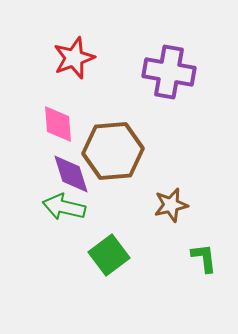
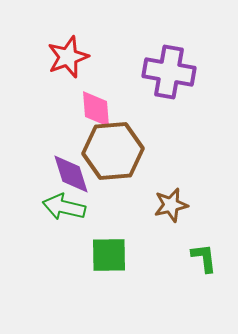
red star: moved 6 px left, 1 px up
pink diamond: moved 38 px right, 15 px up
green square: rotated 36 degrees clockwise
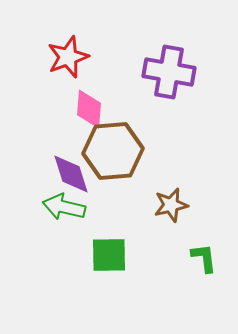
pink diamond: moved 7 px left; rotated 9 degrees clockwise
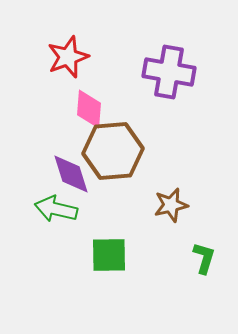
green arrow: moved 8 px left, 2 px down
green L-shape: rotated 24 degrees clockwise
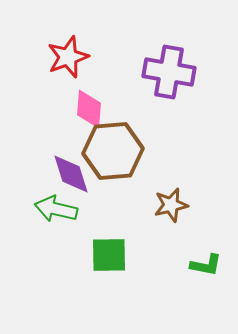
green L-shape: moved 2 px right, 7 px down; rotated 84 degrees clockwise
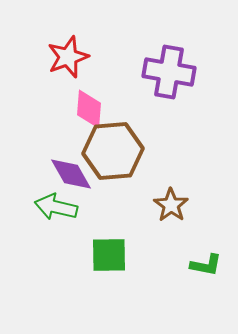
purple diamond: rotated 12 degrees counterclockwise
brown star: rotated 24 degrees counterclockwise
green arrow: moved 2 px up
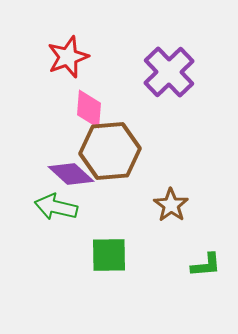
purple cross: rotated 36 degrees clockwise
brown hexagon: moved 3 px left
purple diamond: rotated 18 degrees counterclockwise
green L-shape: rotated 16 degrees counterclockwise
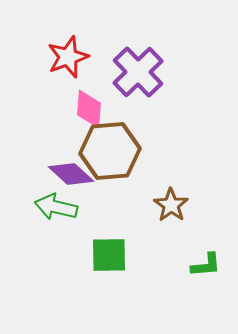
purple cross: moved 31 px left
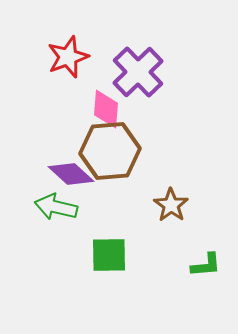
pink diamond: moved 17 px right
